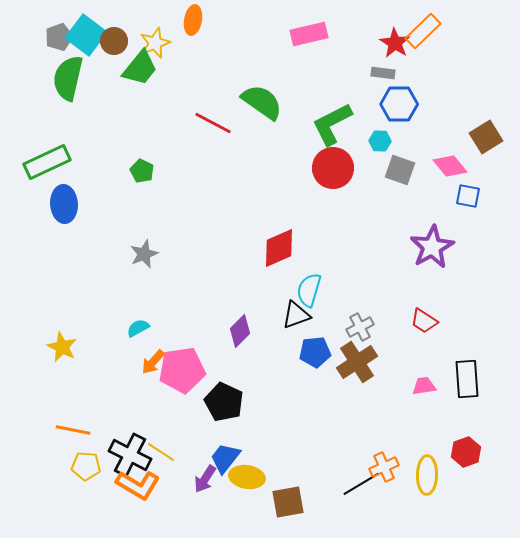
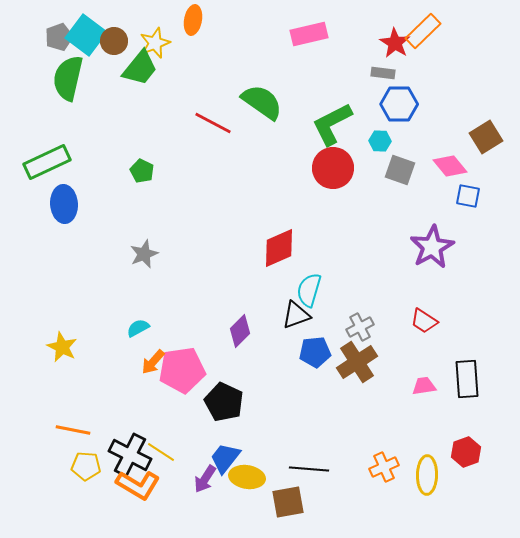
black line at (361, 484): moved 52 px left, 15 px up; rotated 36 degrees clockwise
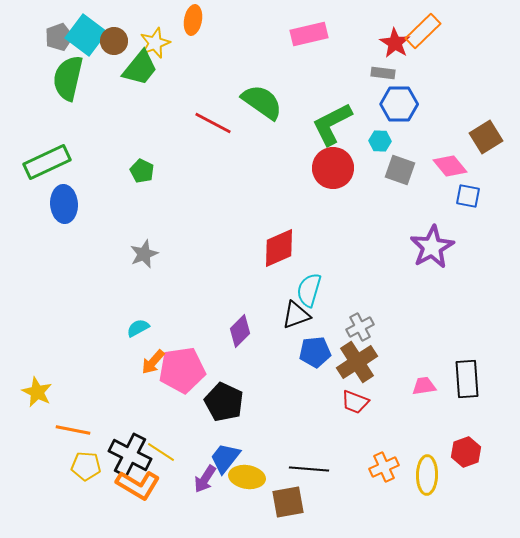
red trapezoid at (424, 321): moved 69 px left, 81 px down; rotated 12 degrees counterclockwise
yellow star at (62, 347): moved 25 px left, 45 px down
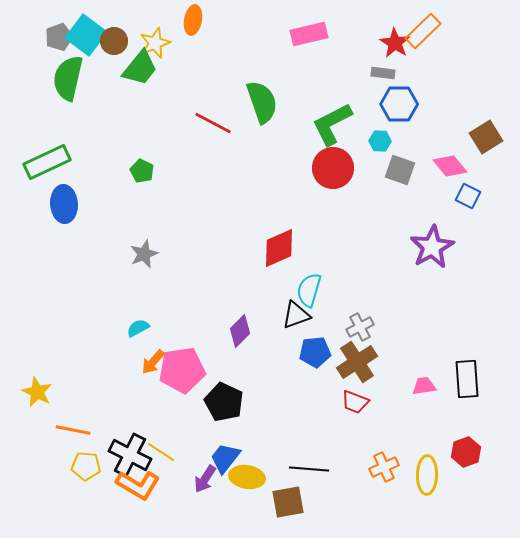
green semicircle at (262, 102): rotated 36 degrees clockwise
blue square at (468, 196): rotated 15 degrees clockwise
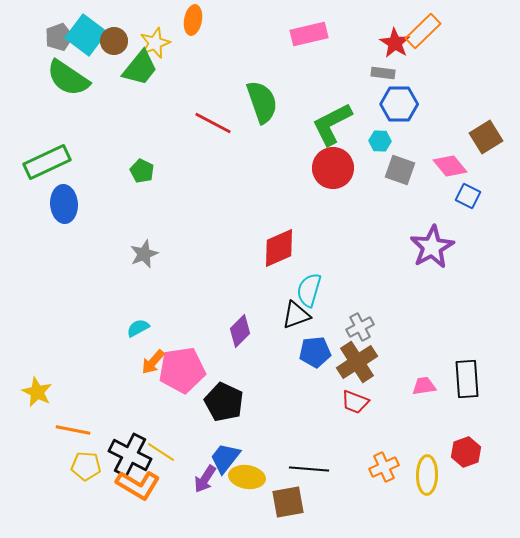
green semicircle at (68, 78): rotated 69 degrees counterclockwise
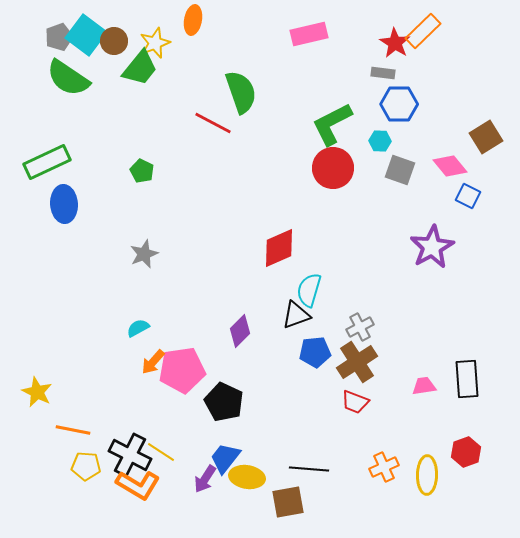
green semicircle at (262, 102): moved 21 px left, 10 px up
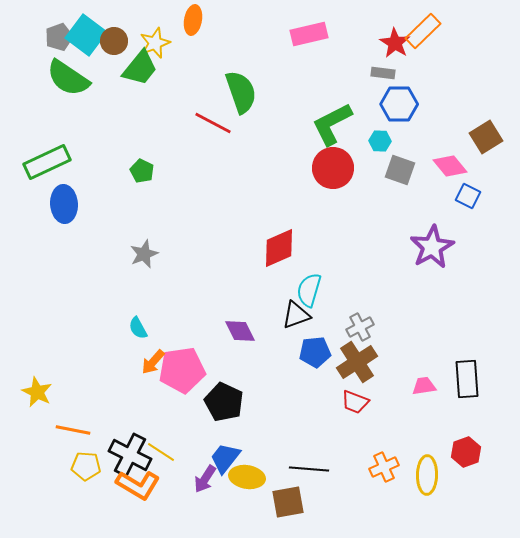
cyan semicircle at (138, 328): rotated 90 degrees counterclockwise
purple diamond at (240, 331): rotated 72 degrees counterclockwise
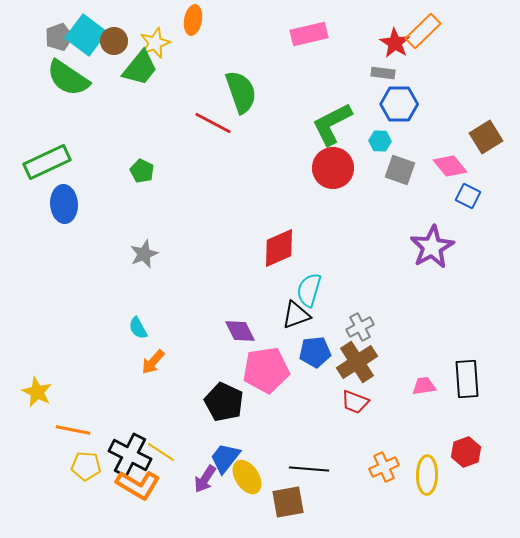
pink pentagon at (182, 370): moved 84 px right
yellow ellipse at (247, 477): rotated 48 degrees clockwise
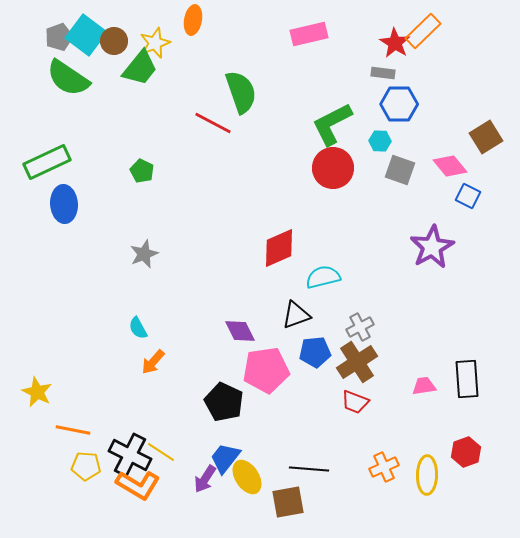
cyan semicircle at (309, 290): moved 14 px right, 13 px up; rotated 60 degrees clockwise
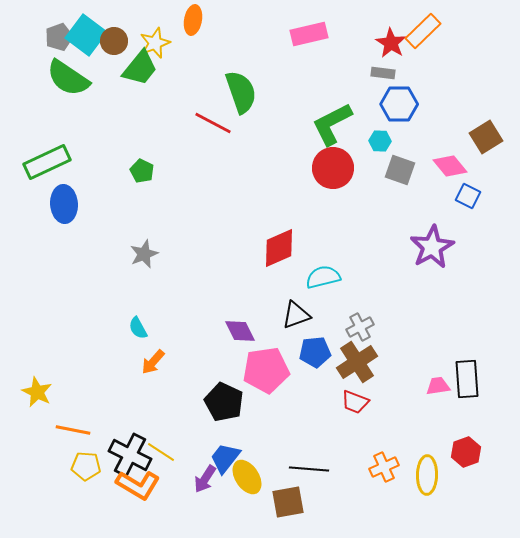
red star at (395, 43): moved 4 px left
pink trapezoid at (424, 386): moved 14 px right
